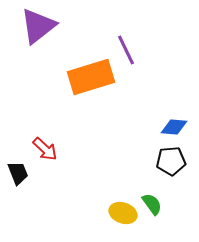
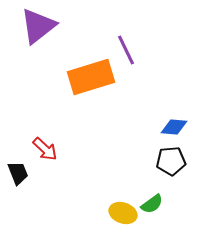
green semicircle: rotated 90 degrees clockwise
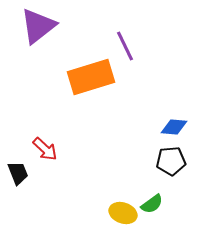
purple line: moved 1 px left, 4 px up
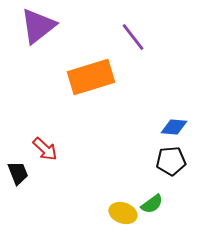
purple line: moved 8 px right, 9 px up; rotated 12 degrees counterclockwise
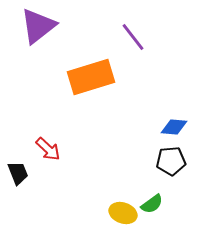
red arrow: moved 3 px right
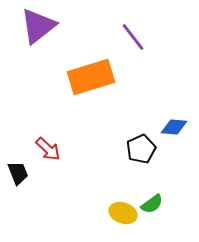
black pentagon: moved 30 px left, 12 px up; rotated 20 degrees counterclockwise
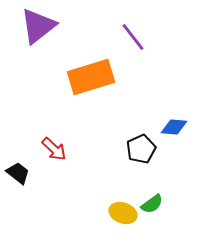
red arrow: moved 6 px right
black trapezoid: rotated 30 degrees counterclockwise
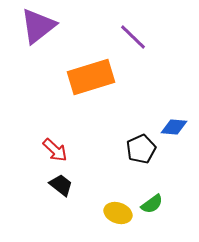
purple line: rotated 8 degrees counterclockwise
red arrow: moved 1 px right, 1 px down
black trapezoid: moved 43 px right, 12 px down
yellow ellipse: moved 5 px left
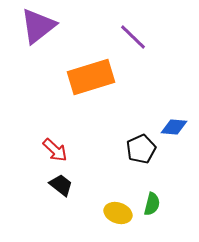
green semicircle: rotated 40 degrees counterclockwise
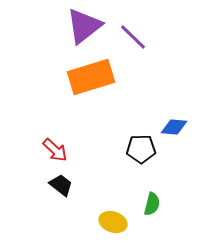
purple triangle: moved 46 px right
black pentagon: rotated 24 degrees clockwise
yellow ellipse: moved 5 px left, 9 px down
